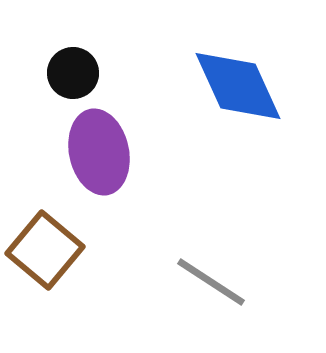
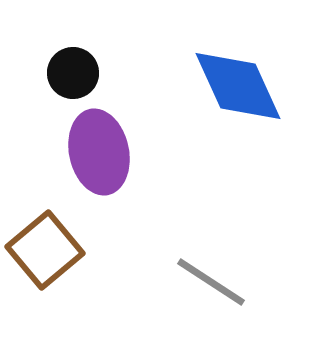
brown square: rotated 10 degrees clockwise
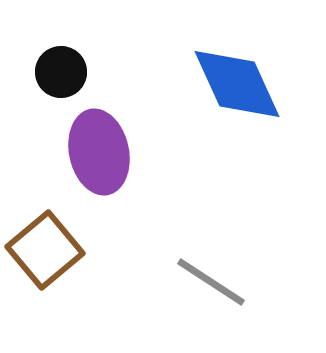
black circle: moved 12 px left, 1 px up
blue diamond: moved 1 px left, 2 px up
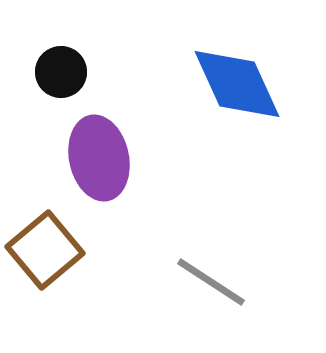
purple ellipse: moved 6 px down
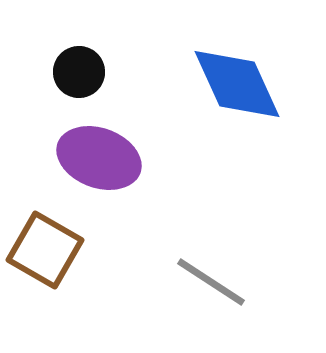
black circle: moved 18 px right
purple ellipse: rotated 58 degrees counterclockwise
brown square: rotated 20 degrees counterclockwise
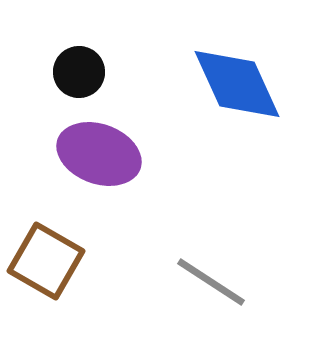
purple ellipse: moved 4 px up
brown square: moved 1 px right, 11 px down
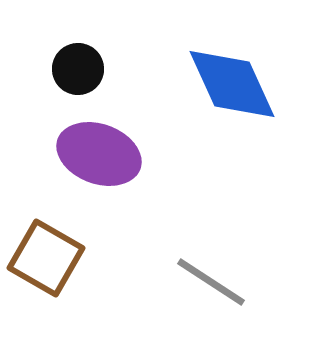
black circle: moved 1 px left, 3 px up
blue diamond: moved 5 px left
brown square: moved 3 px up
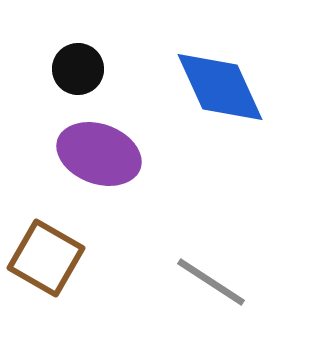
blue diamond: moved 12 px left, 3 px down
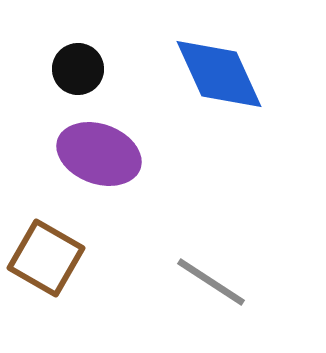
blue diamond: moved 1 px left, 13 px up
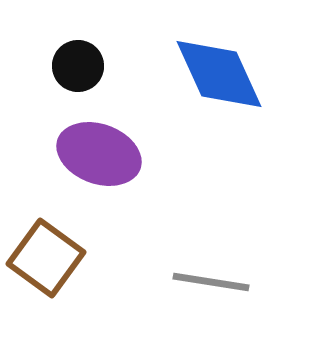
black circle: moved 3 px up
brown square: rotated 6 degrees clockwise
gray line: rotated 24 degrees counterclockwise
